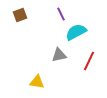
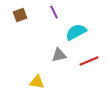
purple line: moved 7 px left, 2 px up
red line: rotated 42 degrees clockwise
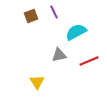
brown square: moved 11 px right, 1 px down
yellow triangle: rotated 49 degrees clockwise
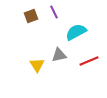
yellow triangle: moved 17 px up
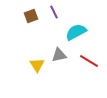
red line: rotated 54 degrees clockwise
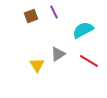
cyan semicircle: moved 7 px right, 2 px up
gray triangle: moved 1 px left, 1 px up; rotated 21 degrees counterclockwise
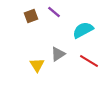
purple line: rotated 24 degrees counterclockwise
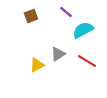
purple line: moved 12 px right
red line: moved 2 px left
yellow triangle: rotated 35 degrees clockwise
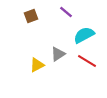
cyan semicircle: moved 1 px right, 5 px down
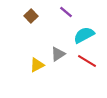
brown square: rotated 24 degrees counterclockwise
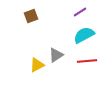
purple line: moved 14 px right; rotated 72 degrees counterclockwise
brown square: rotated 24 degrees clockwise
gray triangle: moved 2 px left, 1 px down
red line: rotated 36 degrees counterclockwise
